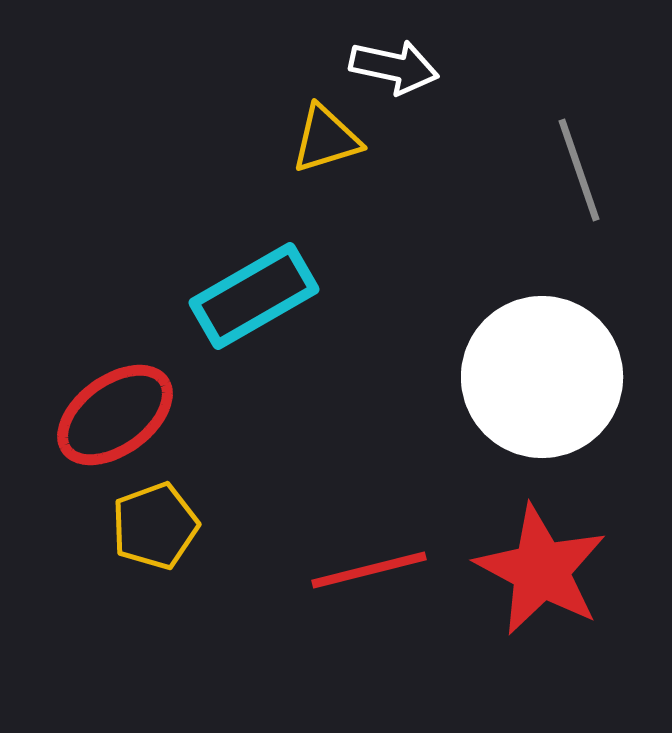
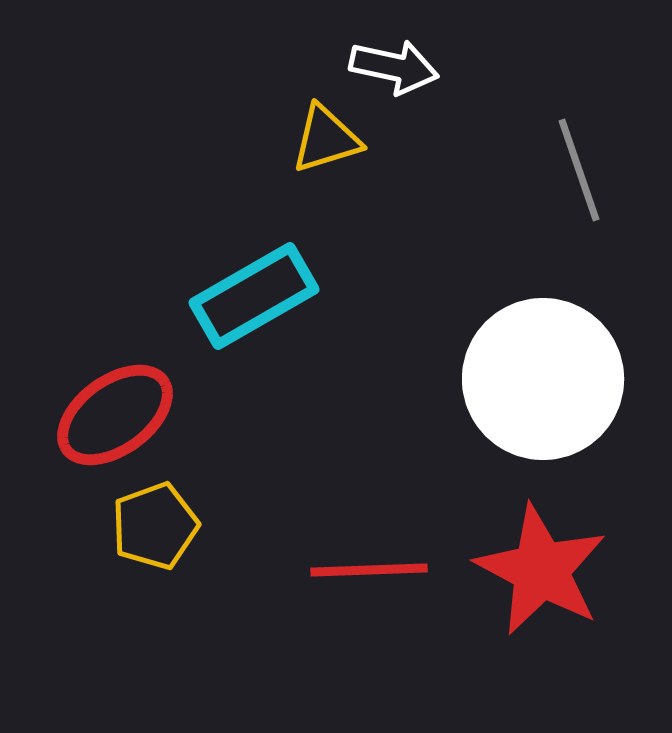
white circle: moved 1 px right, 2 px down
red line: rotated 12 degrees clockwise
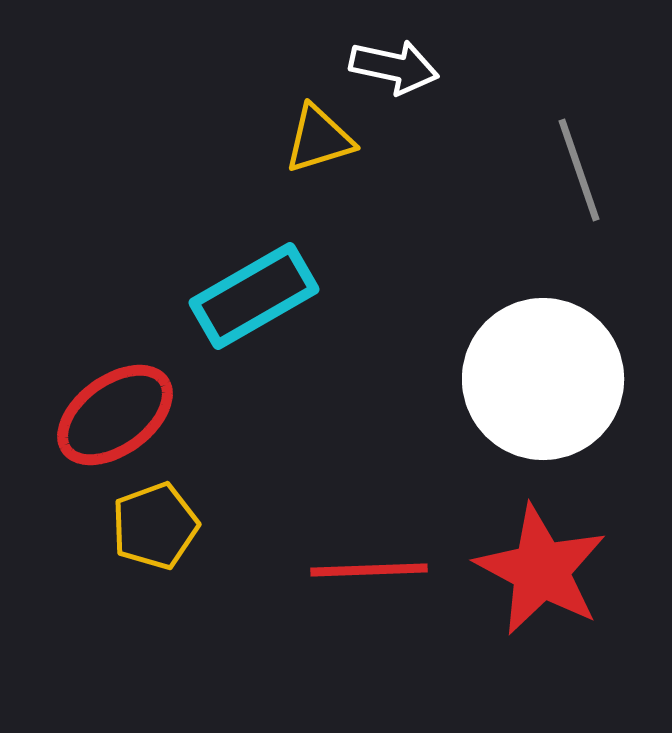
yellow triangle: moved 7 px left
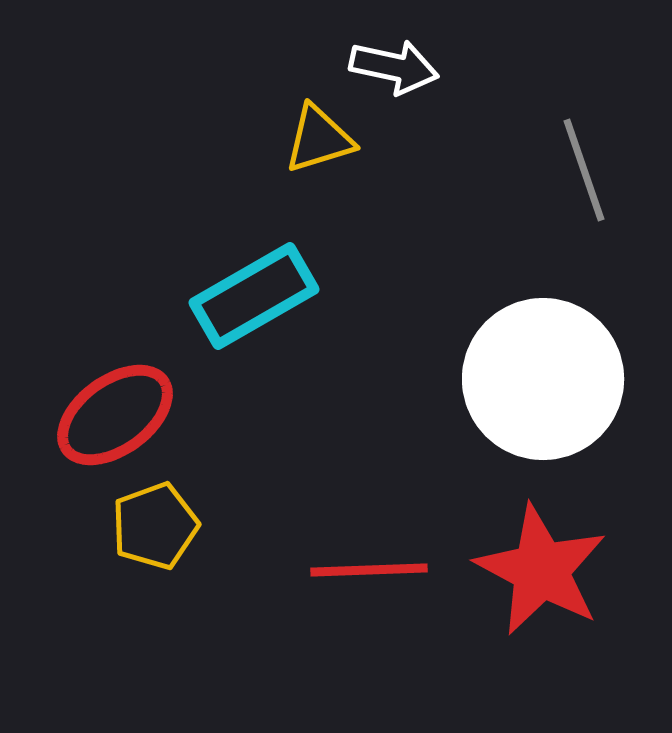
gray line: moved 5 px right
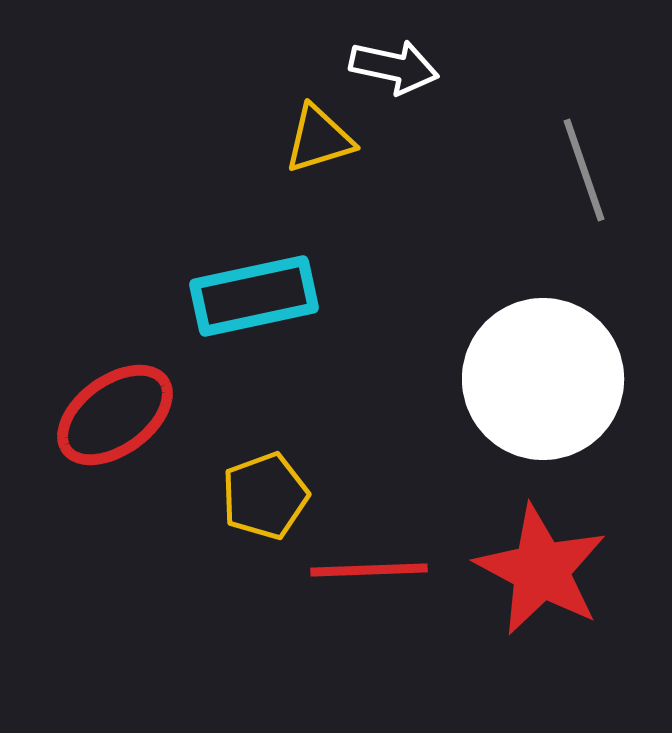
cyan rectangle: rotated 18 degrees clockwise
yellow pentagon: moved 110 px right, 30 px up
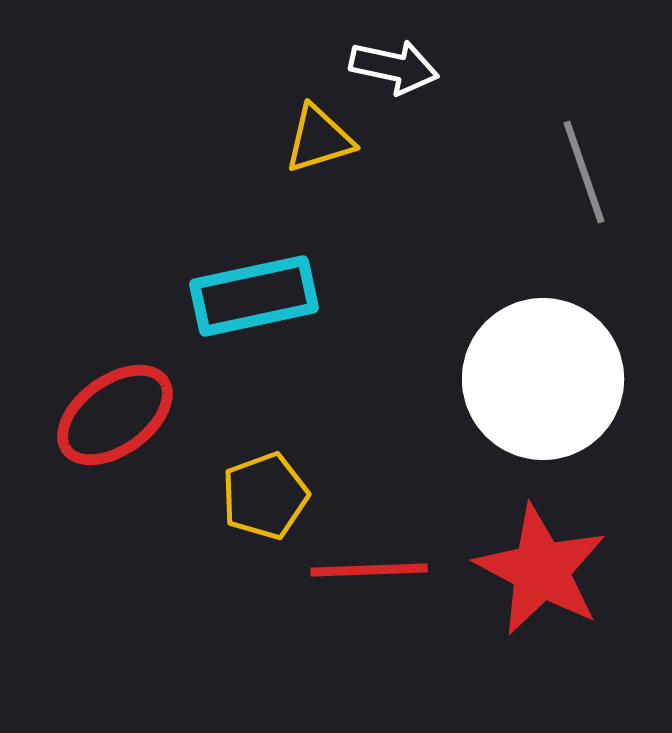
gray line: moved 2 px down
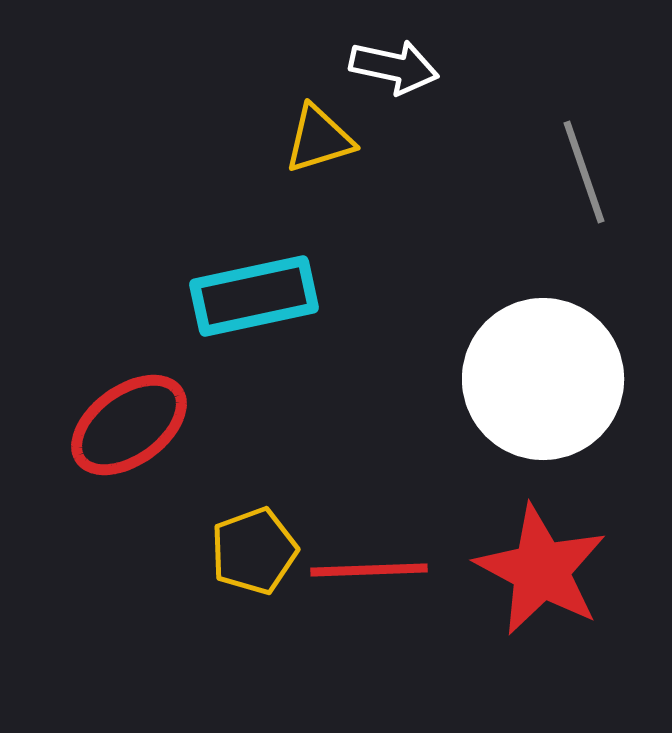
red ellipse: moved 14 px right, 10 px down
yellow pentagon: moved 11 px left, 55 px down
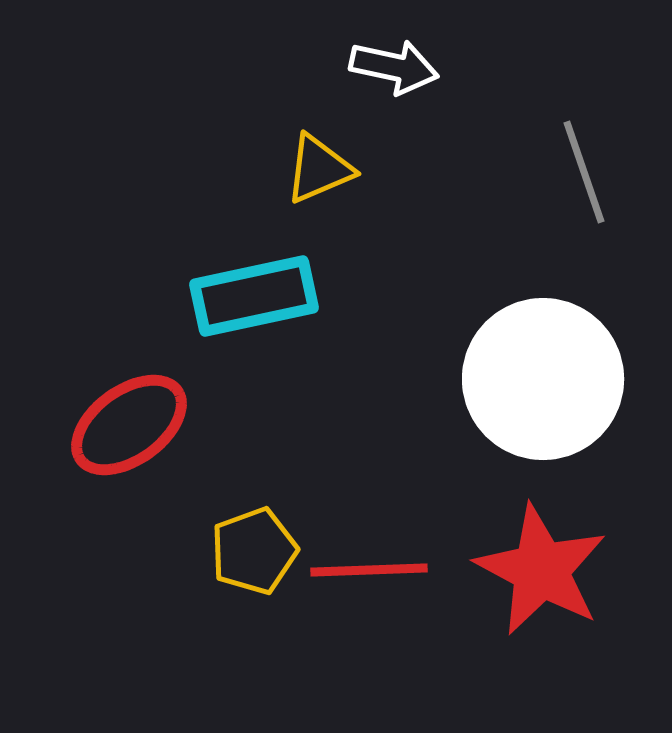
yellow triangle: moved 30 px down; rotated 6 degrees counterclockwise
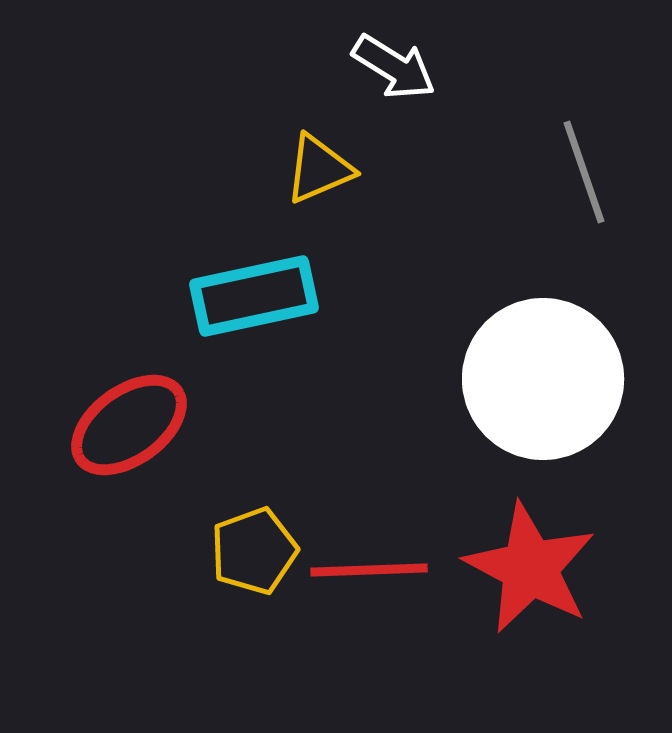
white arrow: rotated 20 degrees clockwise
red star: moved 11 px left, 2 px up
